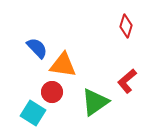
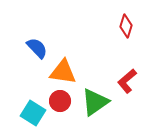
orange triangle: moved 7 px down
red circle: moved 8 px right, 9 px down
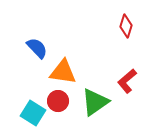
red circle: moved 2 px left
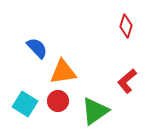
orange triangle: rotated 16 degrees counterclockwise
green triangle: moved 9 px down
cyan square: moved 8 px left, 9 px up
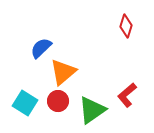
blue semicircle: moved 4 px right; rotated 90 degrees counterclockwise
orange triangle: rotated 32 degrees counterclockwise
red L-shape: moved 14 px down
cyan square: moved 1 px up
green triangle: moved 3 px left, 1 px up
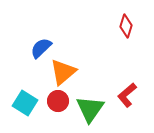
green triangle: moved 2 px left, 1 px up; rotated 20 degrees counterclockwise
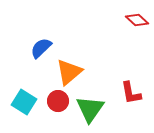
red diamond: moved 11 px right, 6 px up; rotated 65 degrees counterclockwise
orange triangle: moved 6 px right
red L-shape: moved 4 px right, 2 px up; rotated 60 degrees counterclockwise
cyan square: moved 1 px left, 1 px up
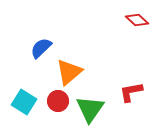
red L-shape: moved 1 px up; rotated 90 degrees clockwise
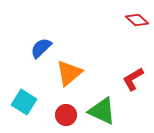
orange triangle: moved 1 px down
red L-shape: moved 2 px right, 13 px up; rotated 20 degrees counterclockwise
red circle: moved 8 px right, 14 px down
green triangle: moved 12 px right, 2 px down; rotated 40 degrees counterclockwise
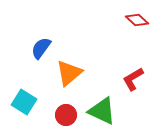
blue semicircle: rotated 10 degrees counterclockwise
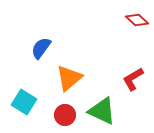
orange triangle: moved 5 px down
red circle: moved 1 px left
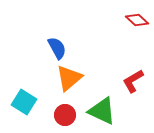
blue semicircle: moved 16 px right; rotated 115 degrees clockwise
red L-shape: moved 2 px down
